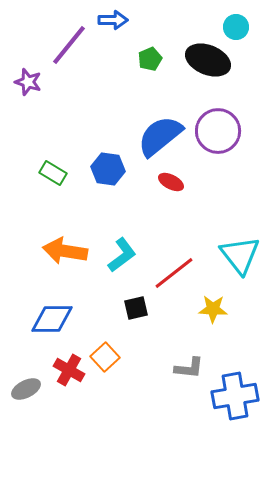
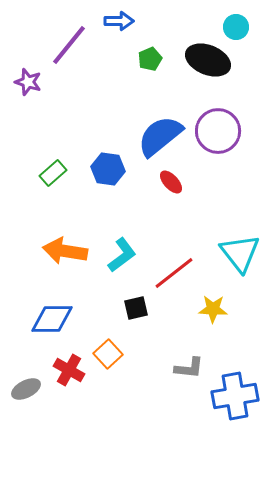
blue arrow: moved 6 px right, 1 px down
green rectangle: rotated 72 degrees counterclockwise
red ellipse: rotated 20 degrees clockwise
cyan triangle: moved 2 px up
orange square: moved 3 px right, 3 px up
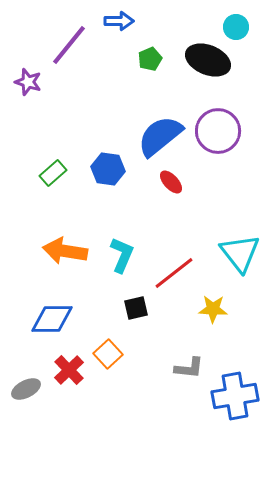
cyan L-shape: rotated 30 degrees counterclockwise
red cross: rotated 16 degrees clockwise
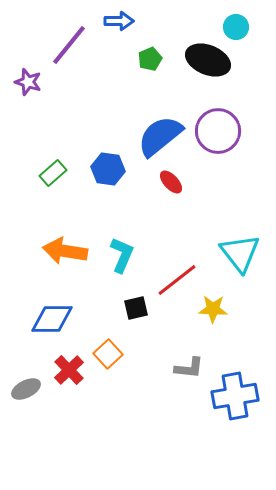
red line: moved 3 px right, 7 px down
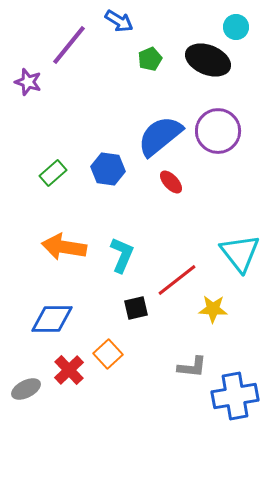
blue arrow: rotated 32 degrees clockwise
orange arrow: moved 1 px left, 4 px up
gray L-shape: moved 3 px right, 1 px up
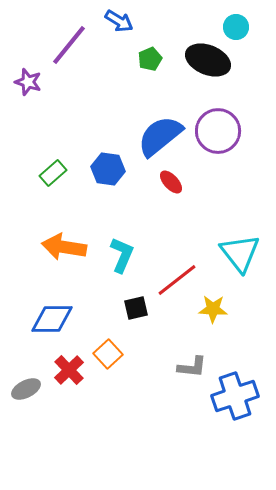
blue cross: rotated 9 degrees counterclockwise
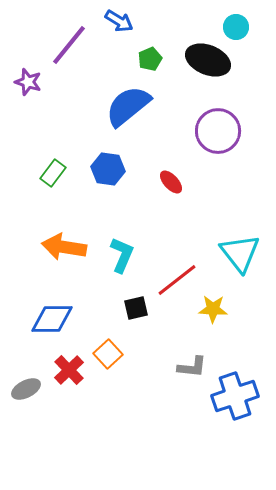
blue semicircle: moved 32 px left, 30 px up
green rectangle: rotated 12 degrees counterclockwise
